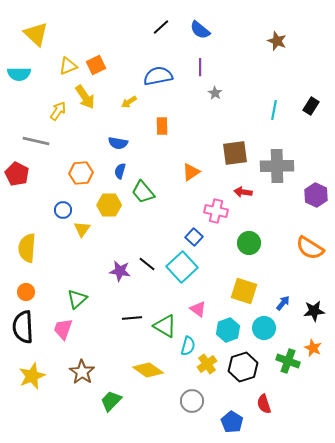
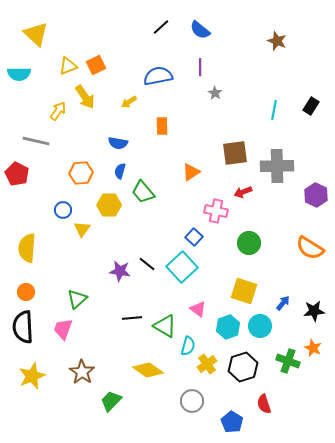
red arrow at (243, 192): rotated 30 degrees counterclockwise
cyan circle at (264, 328): moved 4 px left, 2 px up
cyan hexagon at (228, 330): moved 3 px up
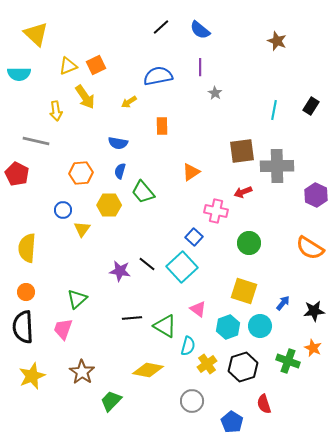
yellow arrow at (58, 111): moved 2 px left; rotated 138 degrees clockwise
brown square at (235, 153): moved 7 px right, 2 px up
yellow diamond at (148, 370): rotated 24 degrees counterclockwise
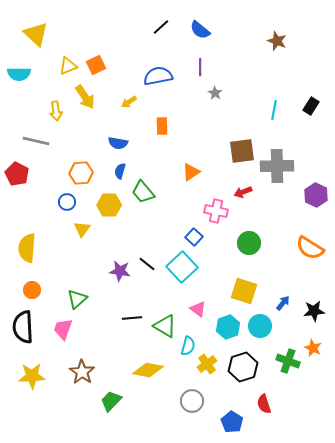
blue circle at (63, 210): moved 4 px right, 8 px up
orange circle at (26, 292): moved 6 px right, 2 px up
yellow star at (32, 376): rotated 20 degrees clockwise
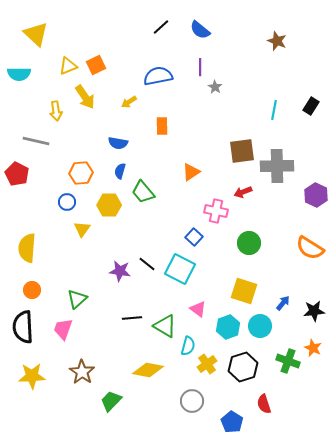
gray star at (215, 93): moved 6 px up
cyan square at (182, 267): moved 2 px left, 2 px down; rotated 20 degrees counterclockwise
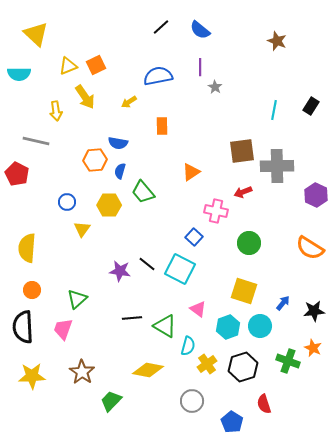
orange hexagon at (81, 173): moved 14 px right, 13 px up
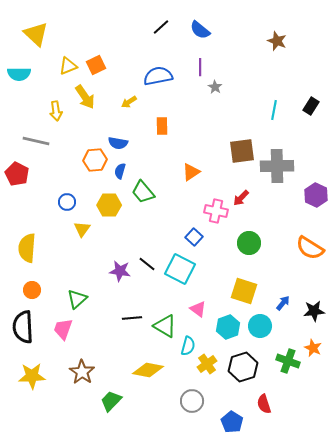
red arrow at (243, 192): moved 2 px left, 6 px down; rotated 24 degrees counterclockwise
